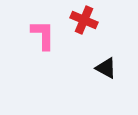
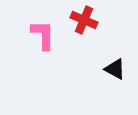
black triangle: moved 9 px right, 1 px down
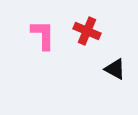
red cross: moved 3 px right, 11 px down
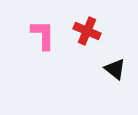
black triangle: rotated 10 degrees clockwise
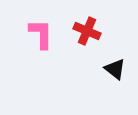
pink L-shape: moved 2 px left, 1 px up
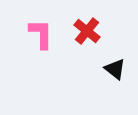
red cross: rotated 16 degrees clockwise
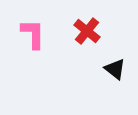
pink L-shape: moved 8 px left
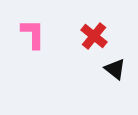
red cross: moved 7 px right, 5 px down
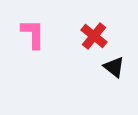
black triangle: moved 1 px left, 2 px up
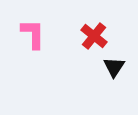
black triangle: rotated 25 degrees clockwise
